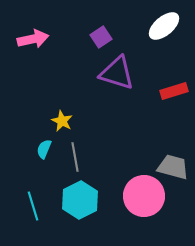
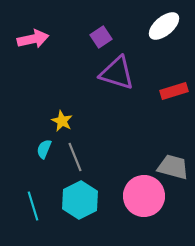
gray line: rotated 12 degrees counterclockwise
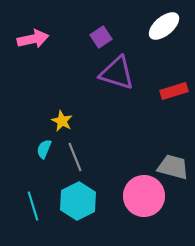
cyan hexagon: moved 2 px left, 1 px down
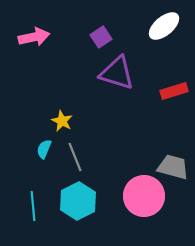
pink arrow: moved 1 px right, 2 px up
cyan line: rotated 12 degrees clockwise
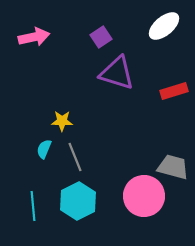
yellow star: rotated 25 degrees counterclockwise
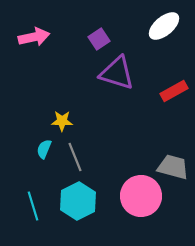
purple square: moved 2 px left, 2 px down
red rectangle: rotated 12 degrees counterclockwise
pink circle: moved 3 px left
cyan line: rotated 12 degrees counterclockwise
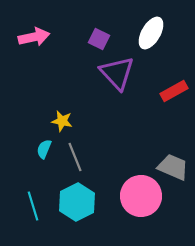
white ellipse: moved 13 px left, 7 px down; rotated 20 degrees counterclockwise
purple square: rotated 30 degrees counterclockwise
purple triangle: rotated 30 degrees clockwise
yellow star: rotated 10 degrees clockwise
gray trapezoid: rotated 8 degrees clockwise
cyan hexagon: moved 1 px left, 1 px down
